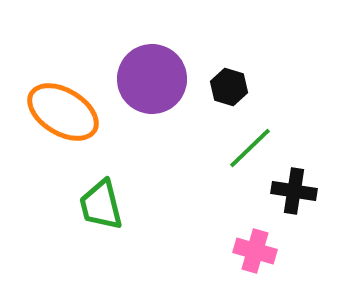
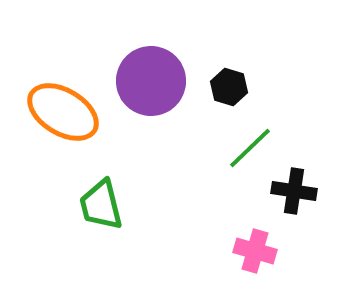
purple circle: moved 1 px left, 2 px down
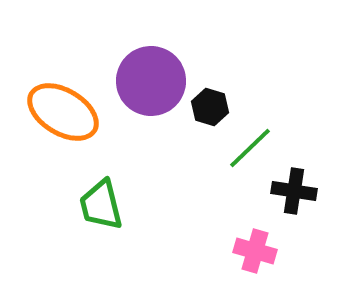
black hexagon: moved 19 px left, 20 px down
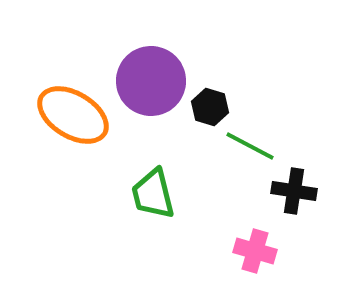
orange ellipse: moved 10 px right, 3 px down
green line: moved 2 px up; rotated 72 degrees clockwise
green trapezoid: moved 52 px right, 11 px up
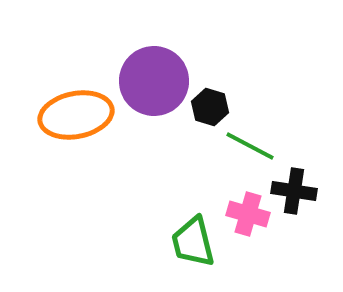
purple circle: moved 3 px right
orange ellipse: moved 3 px right; rotated 42 degrees counterclockwise
green trapezoid: moved 40 px right, 48 px down
pink cross: moved 7 px left, 37 px up
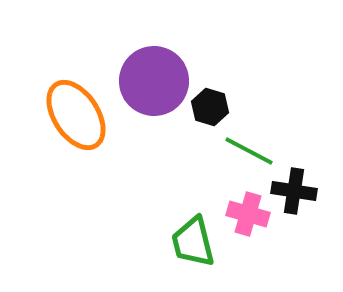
orange ellipse: rotated 68 degrees clockwise
green line: moved 1 px left, 5 px down
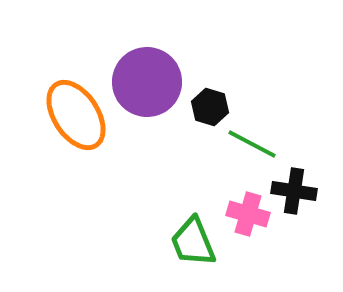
purple circle: moved 7 px left, 1 px down
green line: moved 3 px right, 7 px up
green trapezoid: rotated 8 degrees counterclockwise
